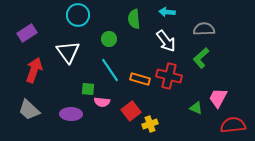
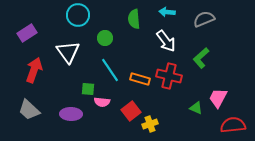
gray semicircle: moved 10 px up; rotated 20 degrees counterclockwise
green circle: moved 4 px left, 1 px up
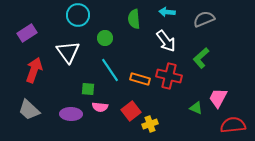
pink semicircle: moved 2 px left, 5 px down
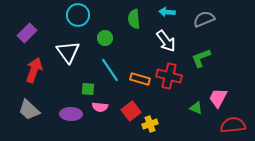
purple rectangle: rotated 12 degrees counterclockwise
green L-shape: rotated 20 degrees clockwise
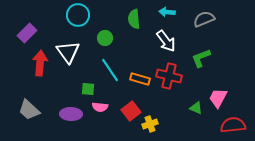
red arrow: moved 6 px right, 7 px up; rotated 15 degrees counterclockwise
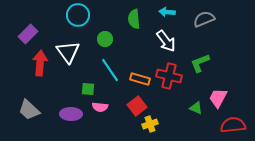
purple rectangle: moved 1 px right, 1 px down
green circle: moved 1 px down
green L-shape: moved 1 px left, 5 px down
red square: moved 6 px right, 5 px up
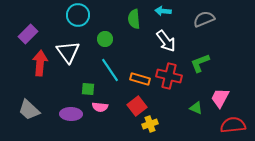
cyan arrow: moved 4 px left, 1 px up
pink trapezoid: moved 2 px right
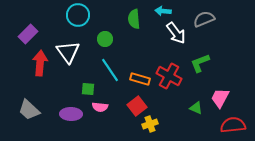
white arrow: moved 10 px right, 8 px up
red cross: rotated 15 degrees clockwise
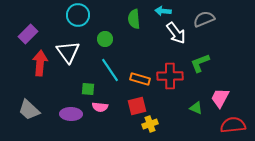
red cross: moved 1 px right; rotated 30 degrees counterclockwise
red square: rotated 24 degrees clockwise
